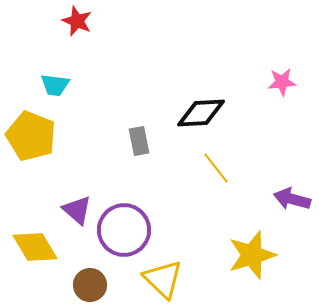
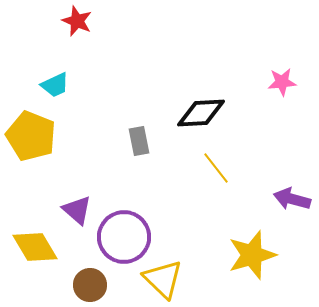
cyan trapezoid: rotated 32 degrees counterclockwise
purple circle: moved 7 px down
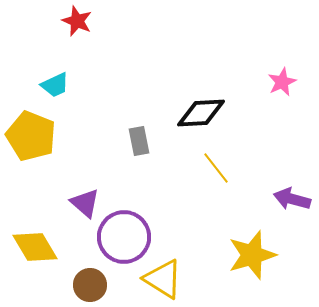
pink star: rotated 20 degrees counterclockwise
purple triangle: moved 8 px right, 7 px up
yellow triangle: rotated 12 degrees counterclockwise
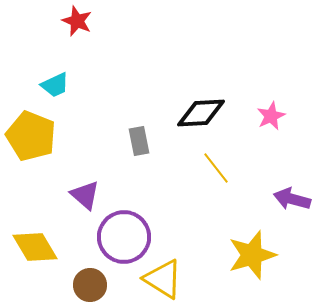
pink star: moved 11 px left, 34 px down
purple triangle: moved 8 px up
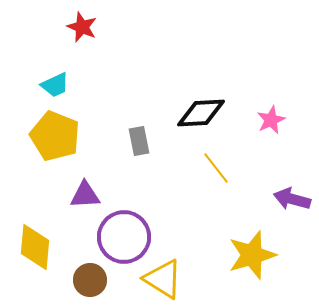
red star: moved 5 px right, 6 px down
pink star: moved 4 px down
yellow pentagon: moved 24 px right
purple triangle: rotated 44 degrees counterclockwise
yellow diamond: rotated 36 degrees clockwise
brown circle: moved 5 px up
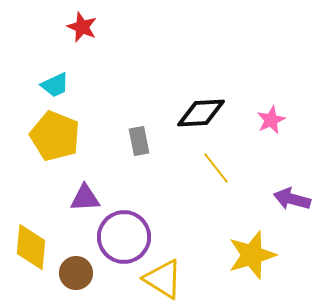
purple triangle: moved 3 px down
yellow diamond: moved 4 px left
brown circle: moved 14 px left, 7 px up
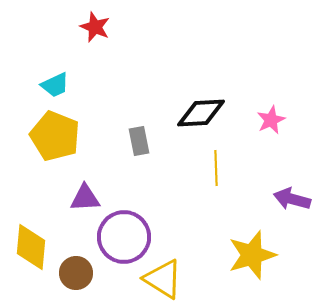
red star: moved 13 px right
yellow line: rotated 36 degrees clockwise
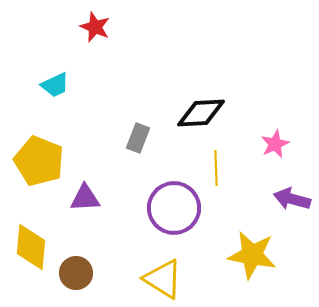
pink star: moved 4 px right, 24 px down
yellow pentagon: moved 16 px left, 25 px down
gray rectangle: moved 1 px left, 3 px up; rotated 32 degrees clockwise
purple circle: moved 50 px right, 29 px up
yellow star: rotated 27 degrees clockwise
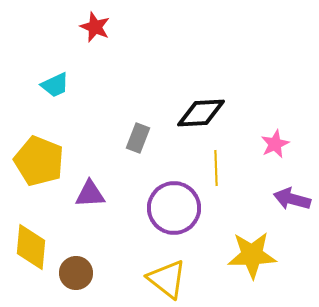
purple triangle: moved 5 px right, 4 px up
yellow star: rotated 12 degrees counterclockwise
yellow triangle: moved 4 px right; rotated 6 degrees clockwise
